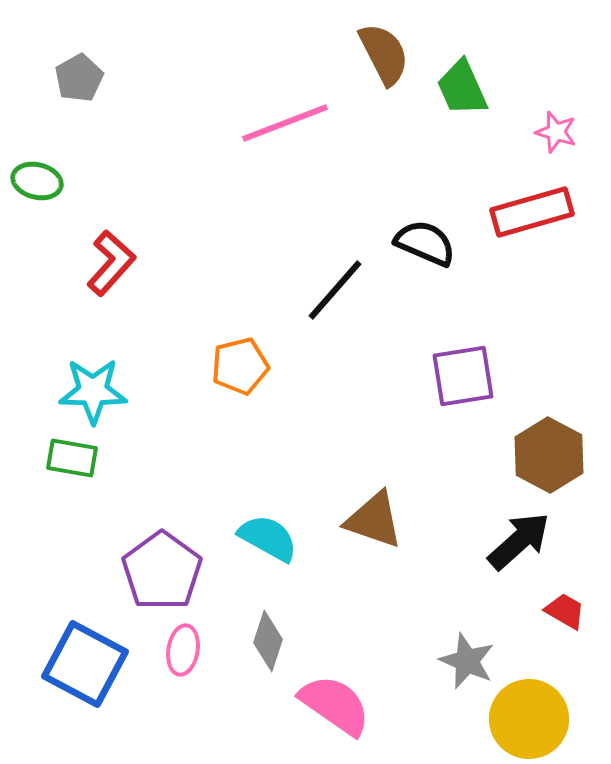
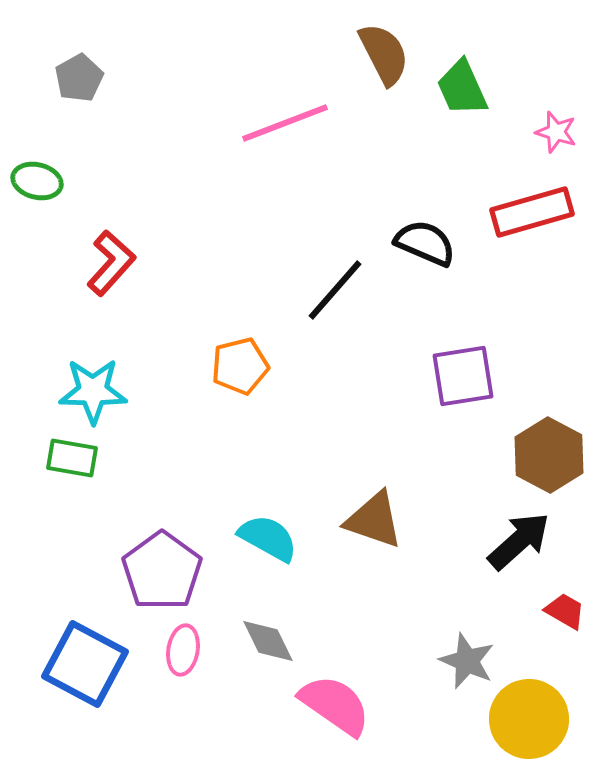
gray diamond: rotated 44 degrees counterclockwise
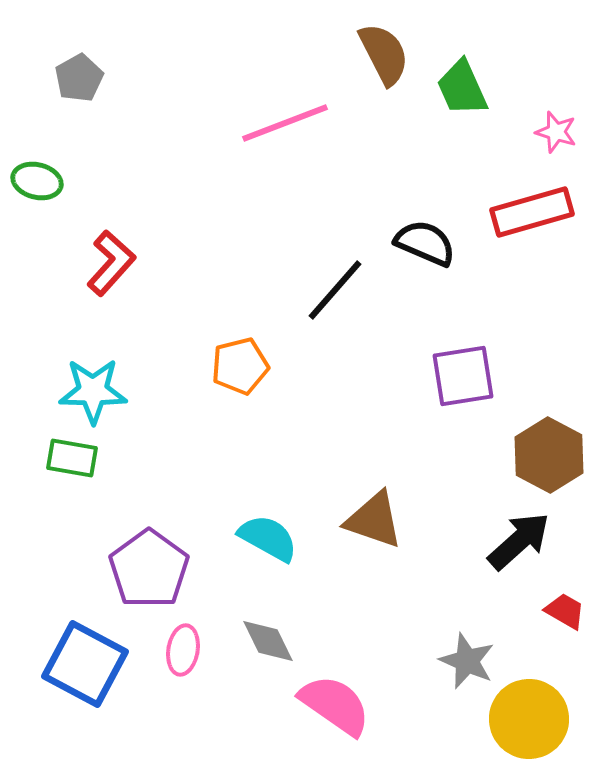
purple pentagon: moved 13 px left, 2 px up
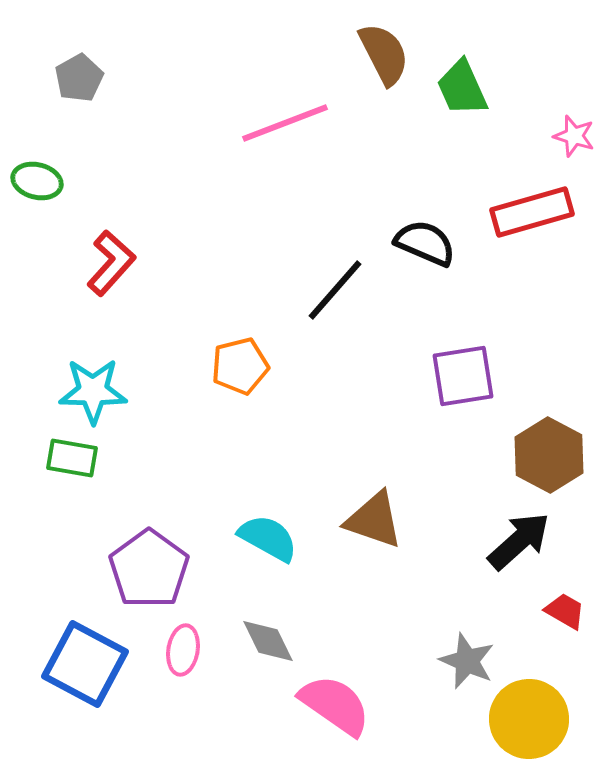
pink star: moved 18 px right, 4 px down
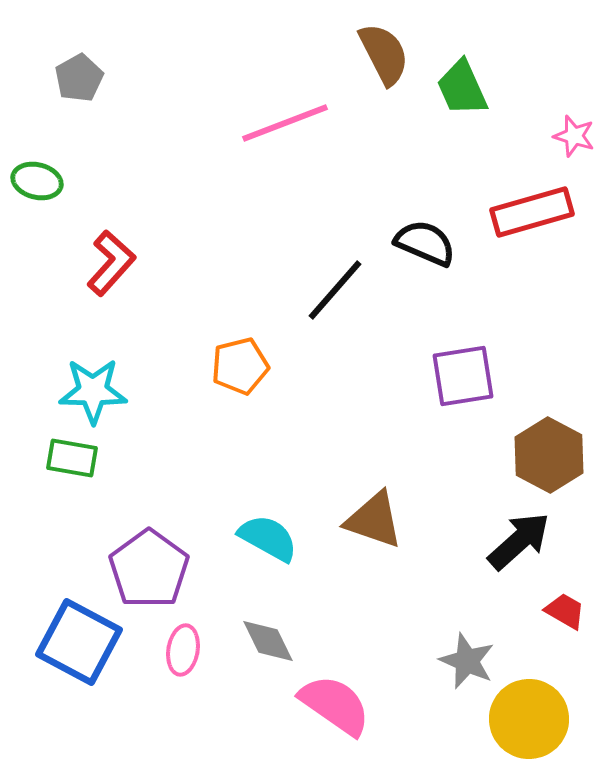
blue square: moved 6 px left, 22 px up
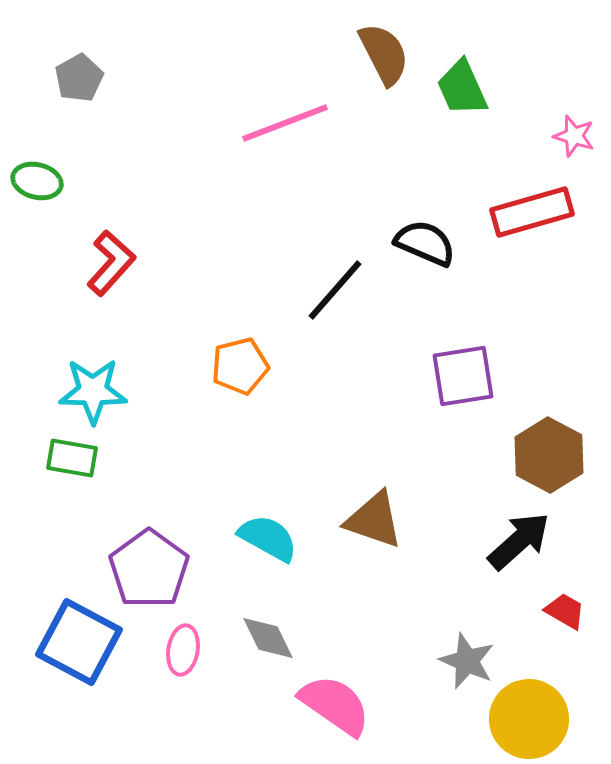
gray diamond: moved 3 px up
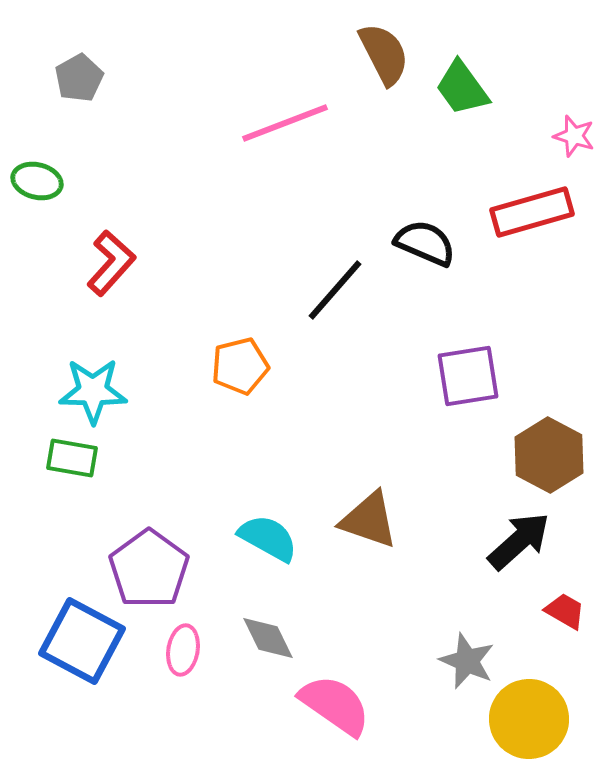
green trapezoid: rotated 12 degrees counterclockwise
purple square: moved 5 px right
brown triangle: moved 5 px left
blue square: moved 3 px right, 1 px up
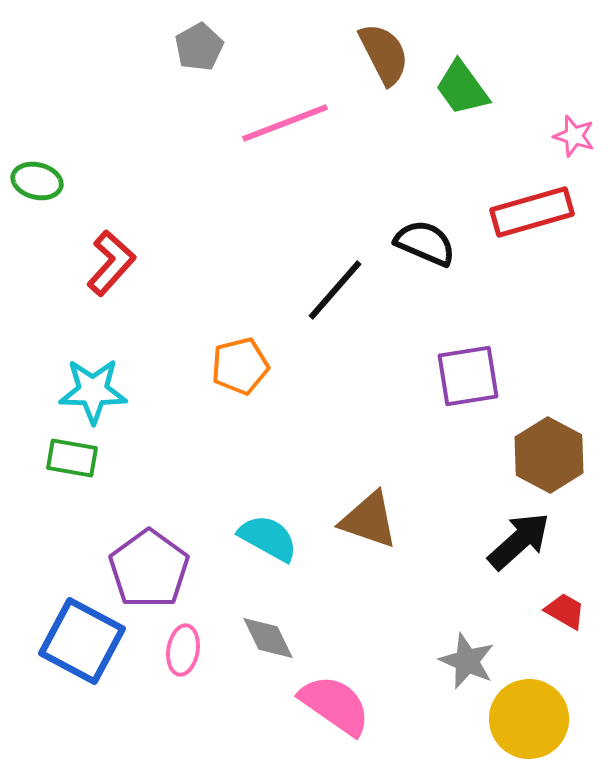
gray pentagon: moved 120 px right, 31 px up
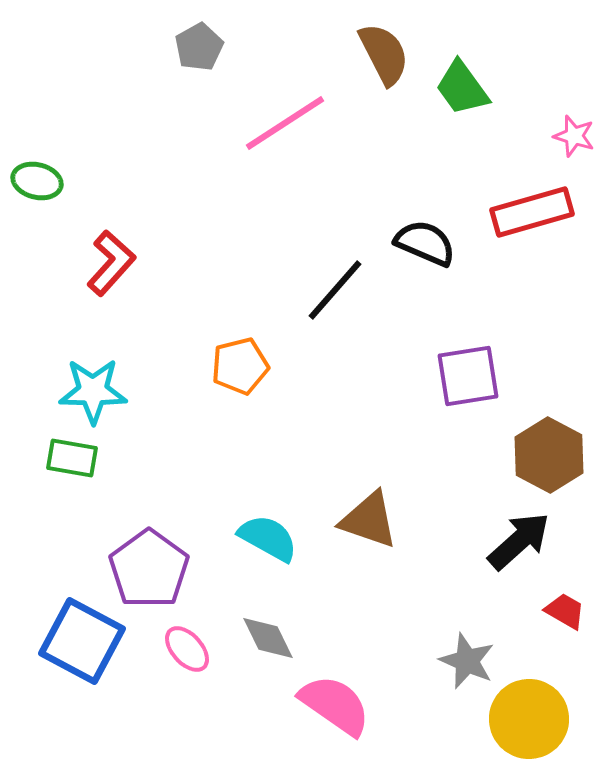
pink line: rotated 12 degrees counterclockwise
pink ellipse: moved 4 px right, 1 px up; rotated 51 degrees counterclockwise
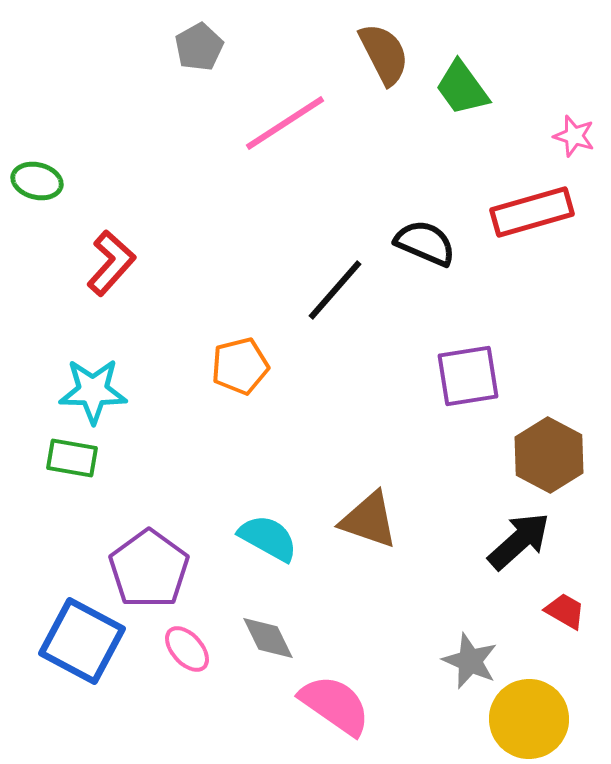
gray star: moved 3 px right
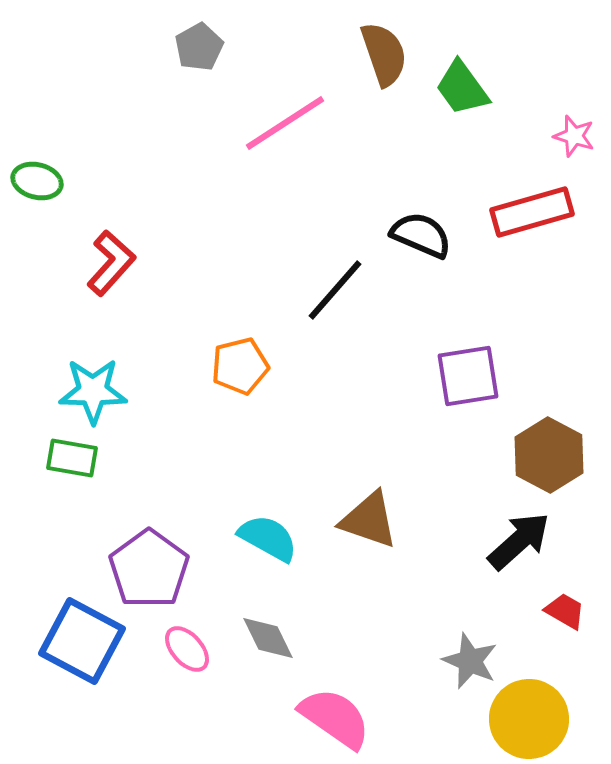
brown semicircle: rotated 8 degrees clockwise
black semicircle: moved 4 px left, 8 px up
pink semicircle: moved 13 px down
